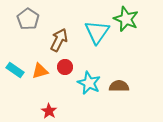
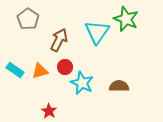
cyan star: moved 7 px left
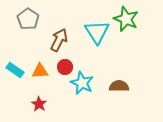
cyan triangle: rotated 8 degrees counterclockwise
orange triangle: rotated 12 degrees clockwise
red star: moved 10 px left, 7 px up
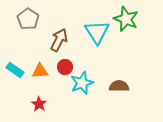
cyan star: rotated 25 degrees clockwise
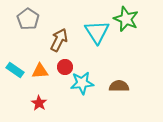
cyan star: rotated 15 degrees clockwise
red star: moved 1 px up
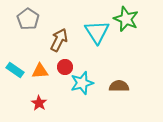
cyan star: rotated 10 degrees counterclockwise
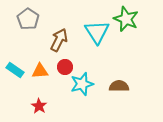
cyan star: moved 1 px down
red star: moved 3 px down
